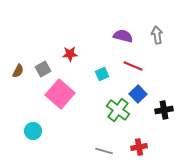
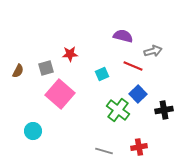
gray arrow: moved 4 px left, 16 px down; rotated 84 degrees clockwise
gray square: moved 3 px right, 1 px up; rotated 14 degrees clockwise
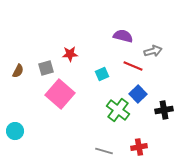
cyan circle: moved 18 px left
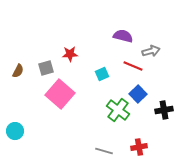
gray arrow: moved 2 px left
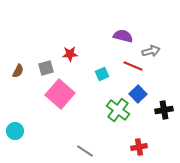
gray line: moved 19 px left; rotated 18 degrees clockwise
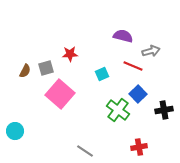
brown semicircle: moved 7 px right
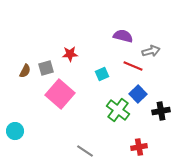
black cross: moved 3 px left, 1 px down
